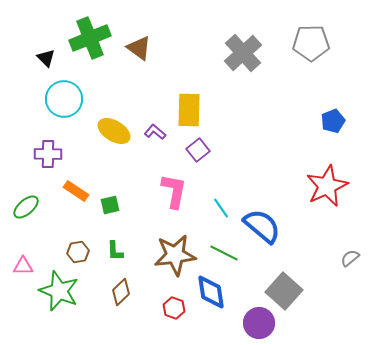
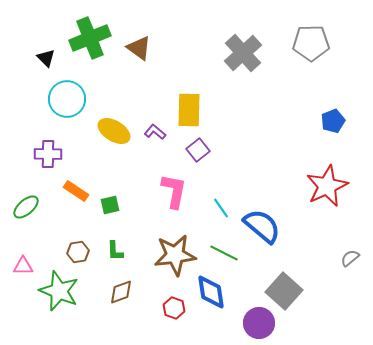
cyan circle: moved 3 px right
brown diamond: rotated 24 degrees clockwise
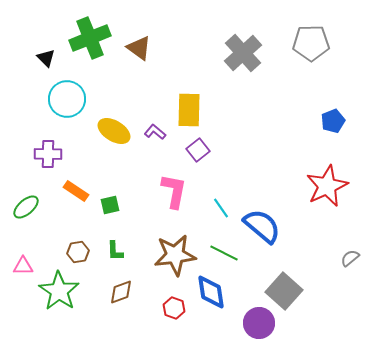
green star: rotated 12 degrees clockwise
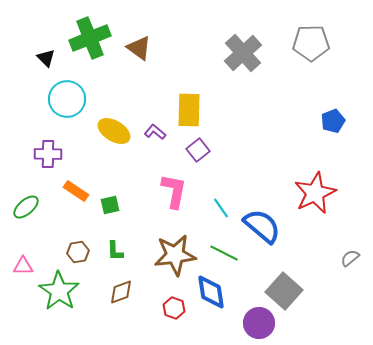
red star: moved 12 px left, 7 px down
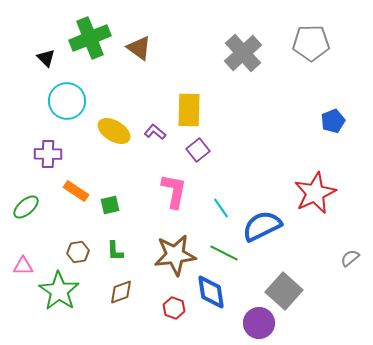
cyan circle: moved 2 px down
blue semicircle: rotated 66 degrees counterclockwise
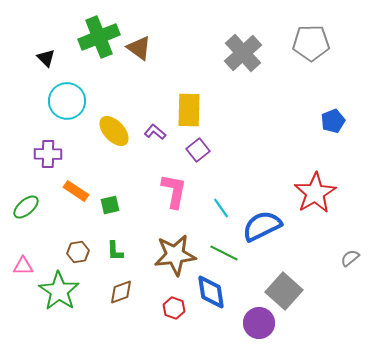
green cross: moved 9 px right, 1 px up
yellow ellipse: rotated 16 degrees clockwise
red star: rotated 6 degrees counterclockwise
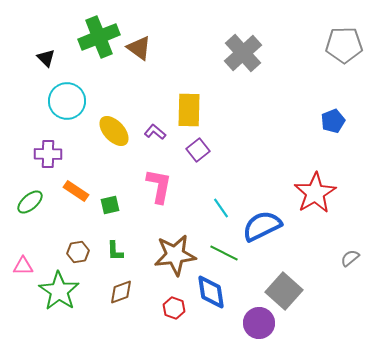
gray pentagon: moved 33 px right, 2 px down
pink L-shape: moved 15 px left, 5 px up
green ellipse: moved 4 px right, 5 px up
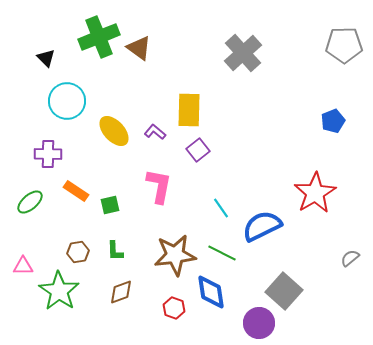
green line: moved 2 px left
